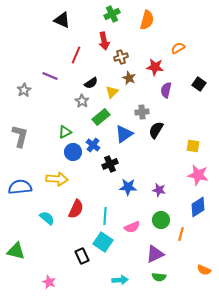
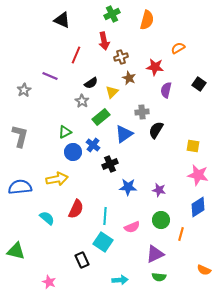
yellow arrow at (57, 179): rotated 15 degrees counterclockwise
black rectangle at (82, 256): moved 4 px down
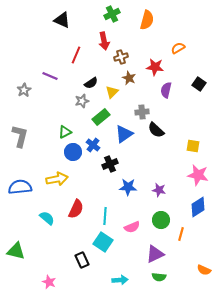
gray star at (82, 101): rotated 24 degrees clockwise
black semicircle at (156, 130): rotated 78 degrees counterclockwise
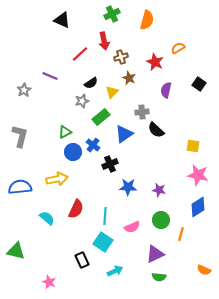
red line at (76, 55): moved 4 px right, 1 px up; rotated 24 degrees clockwise
red star at (155, 67): moved 5 px up; rotated 18 degrees clockwise
cyan arrow at (120, 280): moved 5 px left, 9 px up; rotated 21 degrees counterclockwise
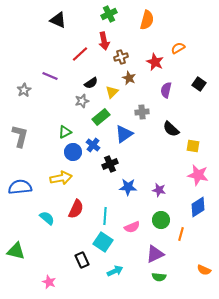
green cross at (112, 14): moved 3 px left
black triangle at (62, 20): moved 4 px left
black semicircle at (156, 130): moved 15 px right, 1 px up
yellow arrow at (57, 179): moved 4 px right, 1 px up
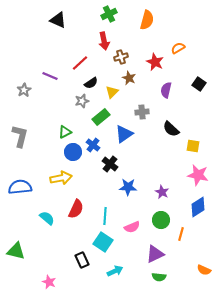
red line at (80, 54): moved 9 px down
black cross at (110, 164): rotated 28 degrees counterclockwise
purple star at (159, 190): moved 3 px right, 2 px down; rotated 16 degrees clockwise
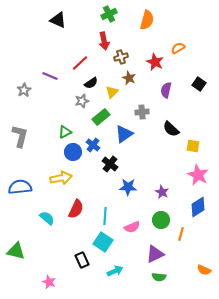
pink star at (198, 175): rotated 15 degrees clockwise
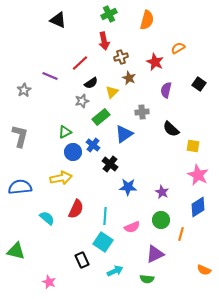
green semicircle at (159, 277): moved 12 px left, 2 px down
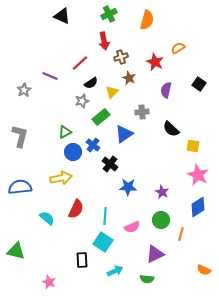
black triangle at (58, 20): moved 4 px right, 4 px up
black rectangle at (82, 260): rotated 21 degrees clockwise
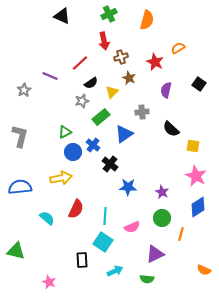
pink star at (198, 175): moved 2 px left, 1 px down
green circle at (161, 220): moved 1 px right, 2 px up
